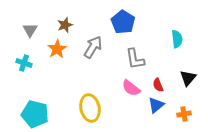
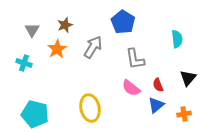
gray triangle: moved 2 px right
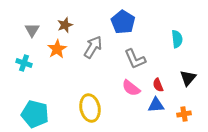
gray L-shape: rotated 15 degrees counterclockwise
blue triangle: rotated 36 degrees clockwise
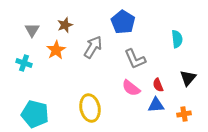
orange star: moved 1 px left, 1 px down
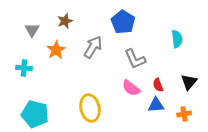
brown star: moved 4 px up
cyan cross: moved 5 px down; rotated 14 degrees counterclockwise
black triangle: moved 1 px right, 4 px down
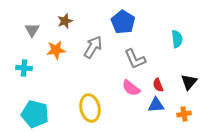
orange star: rotated 24 degrees clockwise
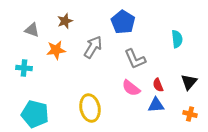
gray triangle: rotated 42 degrees counterclockwise
orange cross: moved 6 px right; rotated 24 degrees clockwise
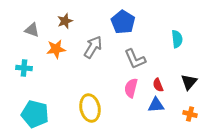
orange star: moved 1 px up
pink semicircle: rotated 66 degrees clockwise
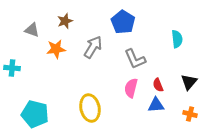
cyan cross: moved 12 px left
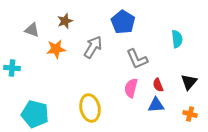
gray L-shape: moved 2 px right
